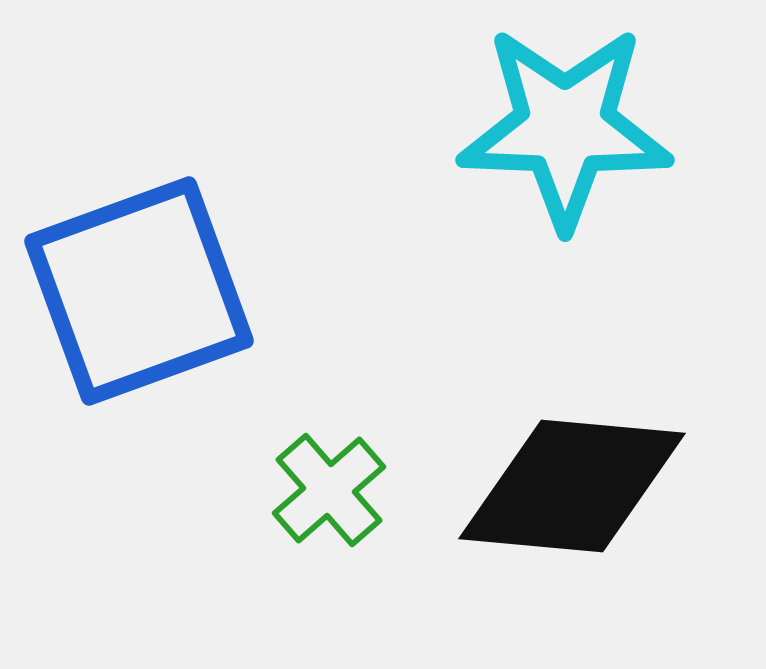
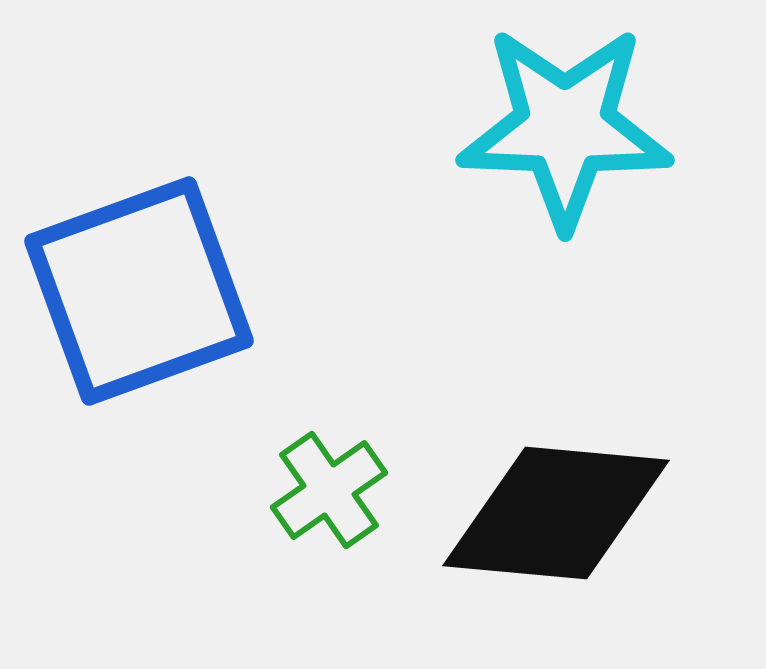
black diamond: moved 16 px left, 27 px down
green cross: rotated 6 degrees clockwise
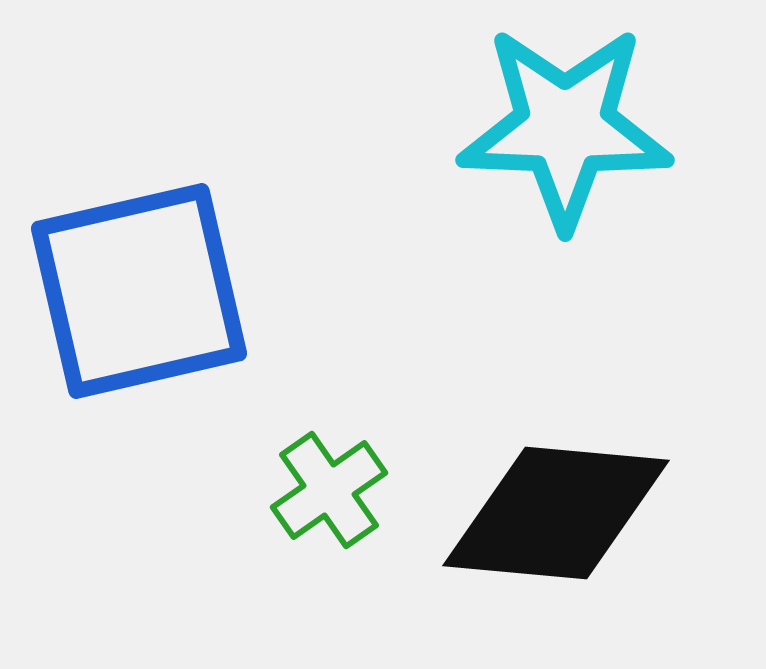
blue square: rotated 7 degrees clockwise
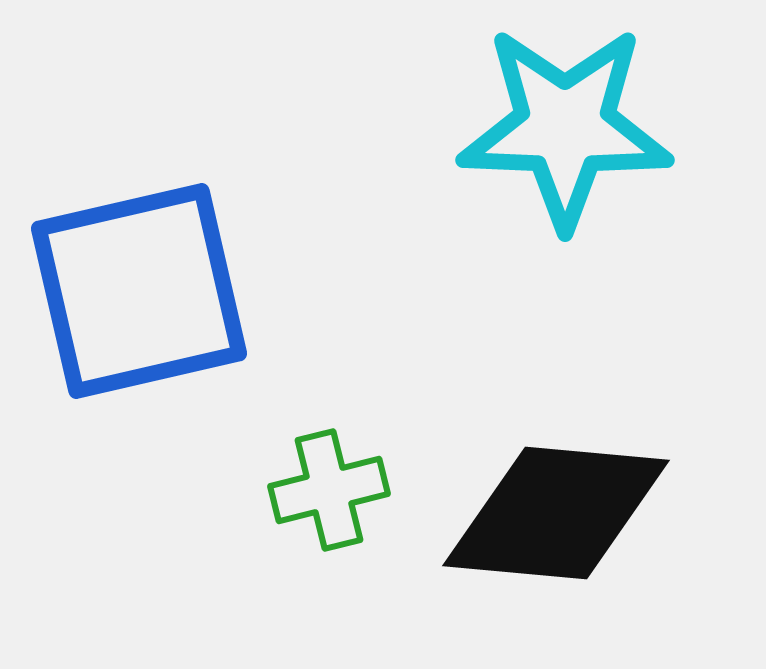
green cross: rotated 21 degrees clockwise
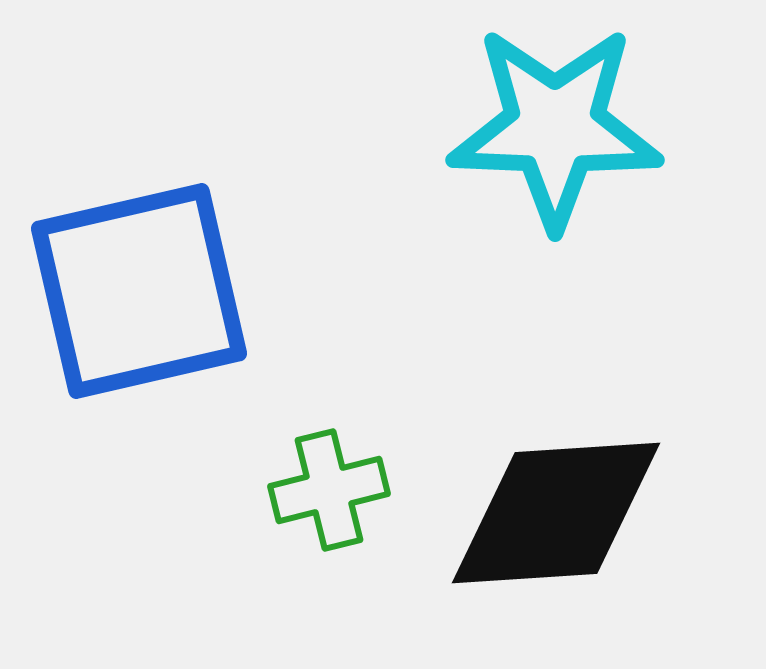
cyan star: moved 10 px left
black diamond: rotated 9 degrees counterclockwise
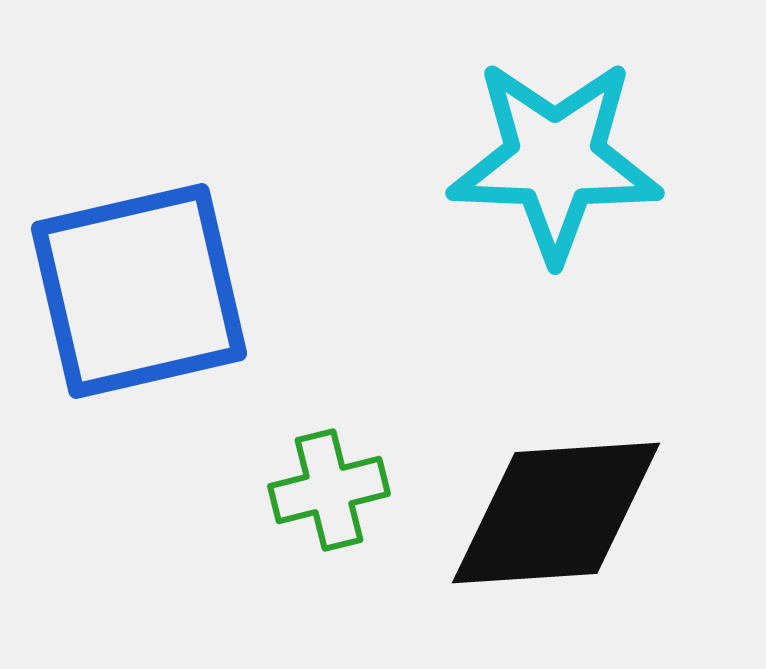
cyan star: moved 33 px down
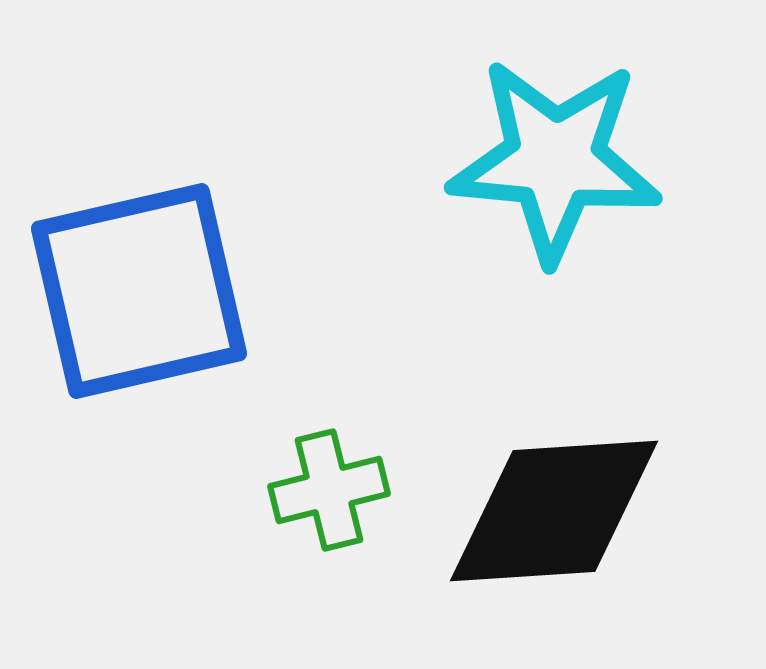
cyan star: rotated 3 degrees clockwise
black diamond: moved 2 px left, 2 px up
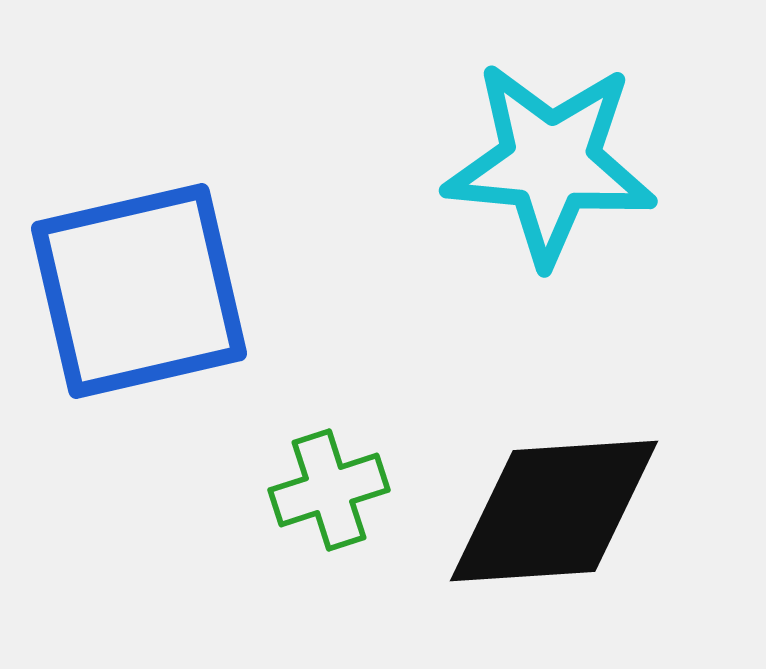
cyan star: moved 5 px left, 3 px down
green cross: rotated 4 degrees counterclockwise
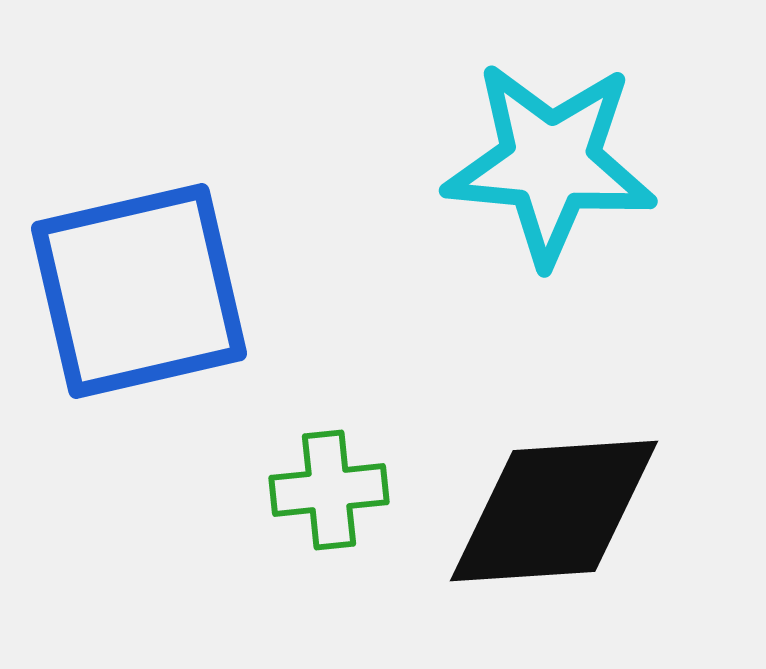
green cross: rotated 12 degrees clockwise
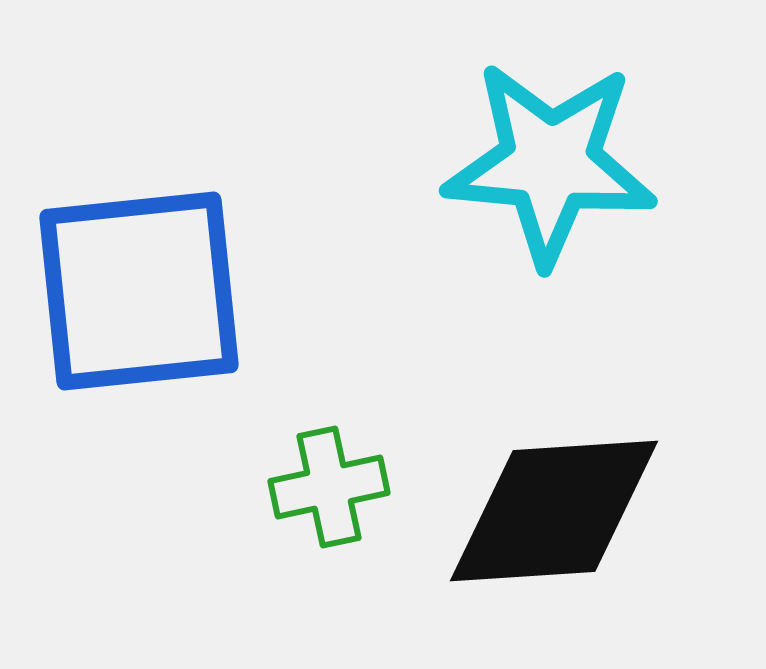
blue square: rotated 7 degrees clockwise
green cross: moved 3 px up; rotated 6 degrees counterclockwise
